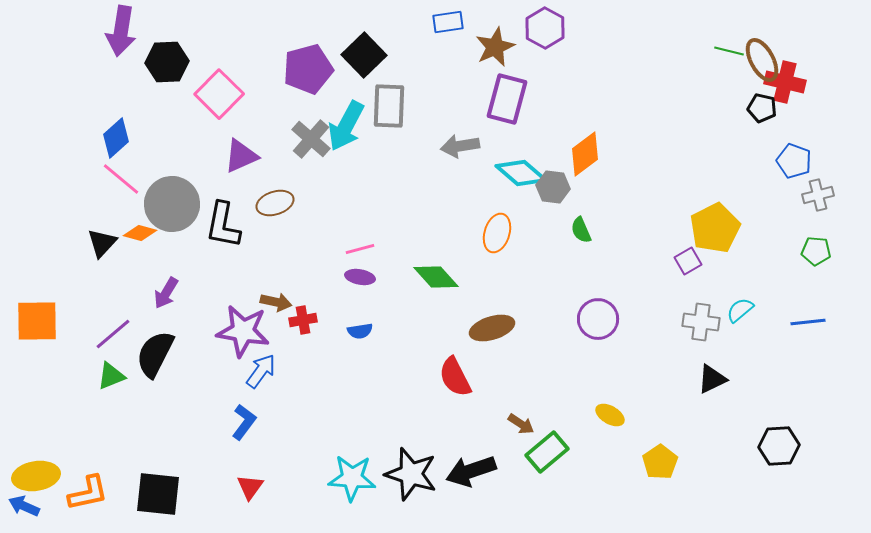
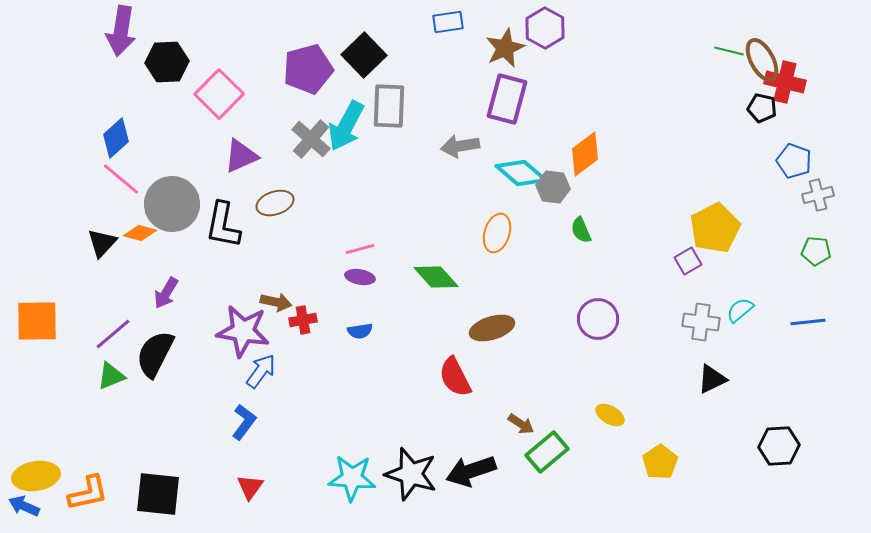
brown star at (495, 47): moved 10 px right, 1 px down
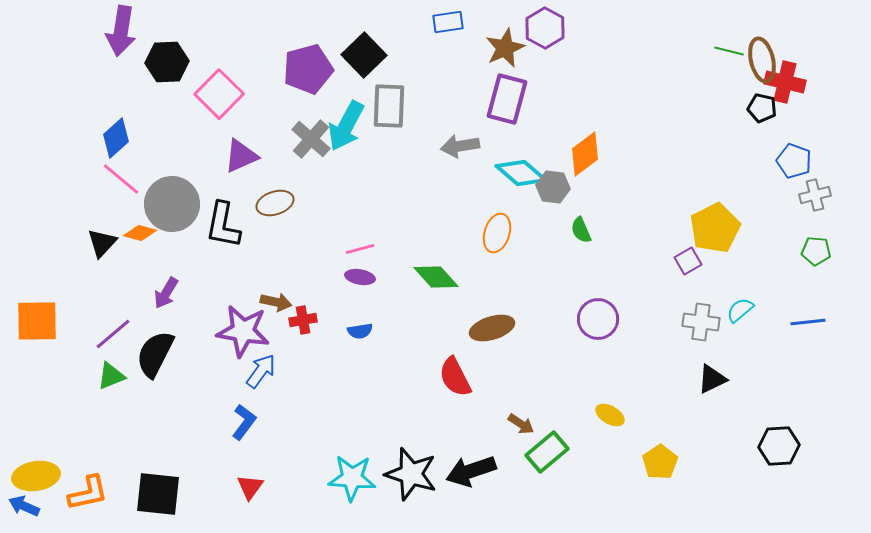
brown ellipse at (762, 60): rotated 15 degrees clockwise
gray cross at (818, 195): moved 3 px left
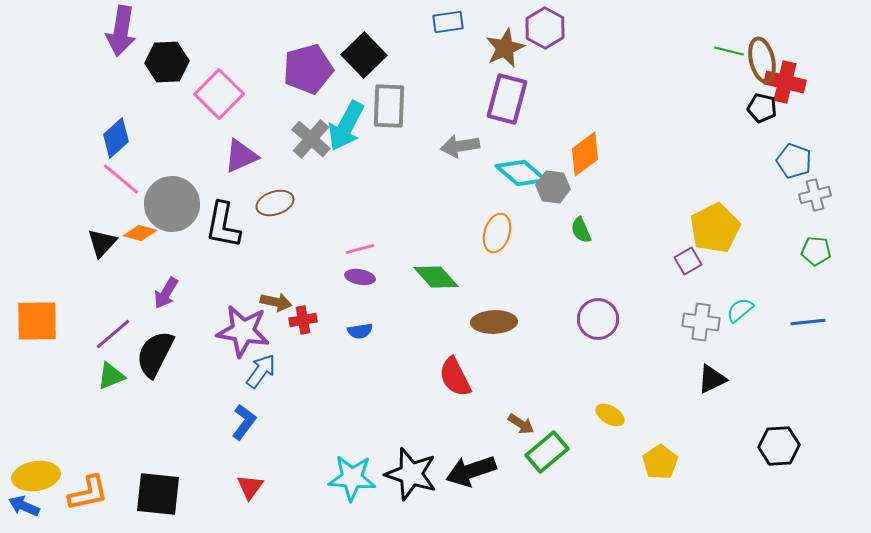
brown ellipse at (492, 328): moved 2 px right, 6 px up; rotated 15 degrees clockwise
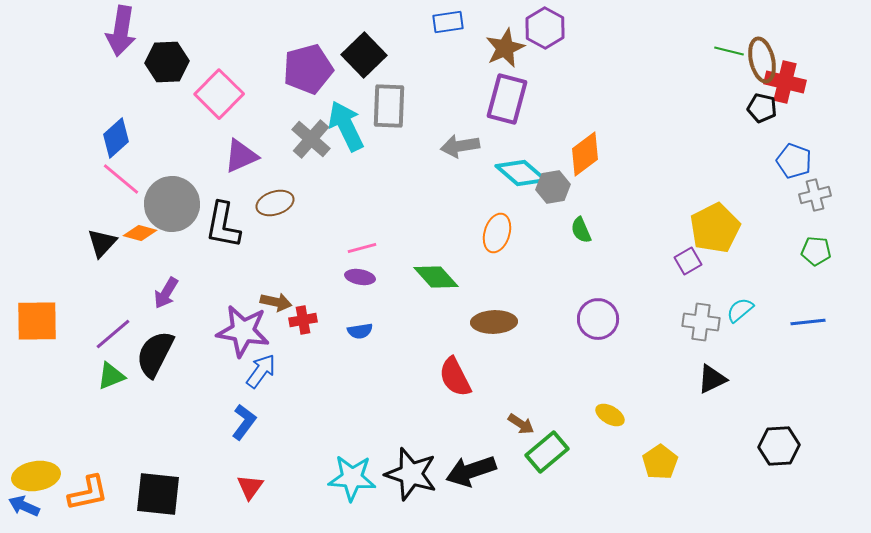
cyan arrow at (346, 126): rotated 126 degrees clockwise
gray hexagon at (553, 187): rotated 16 degrees counterclockwise
pink line at (360, 249): moved 2 px right, 1 px up
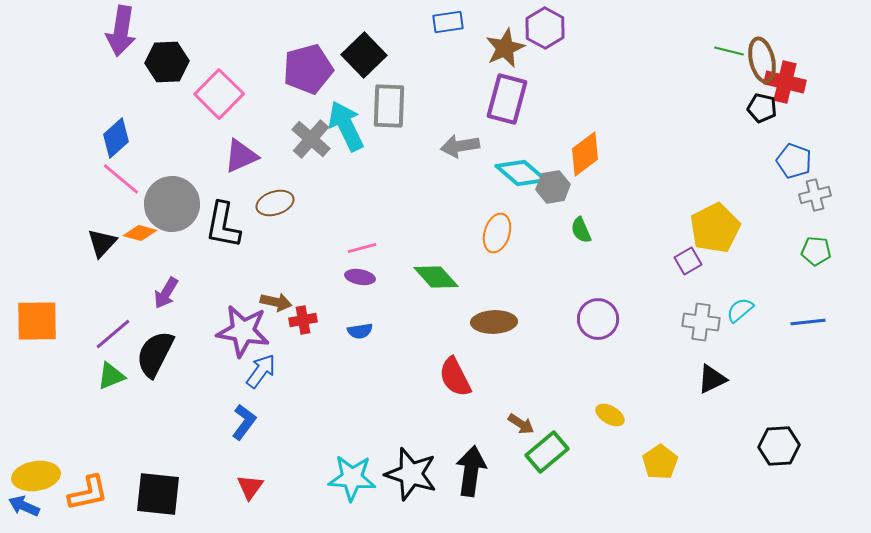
black arrow at (471, 471): rotated 117 degrees clockwise
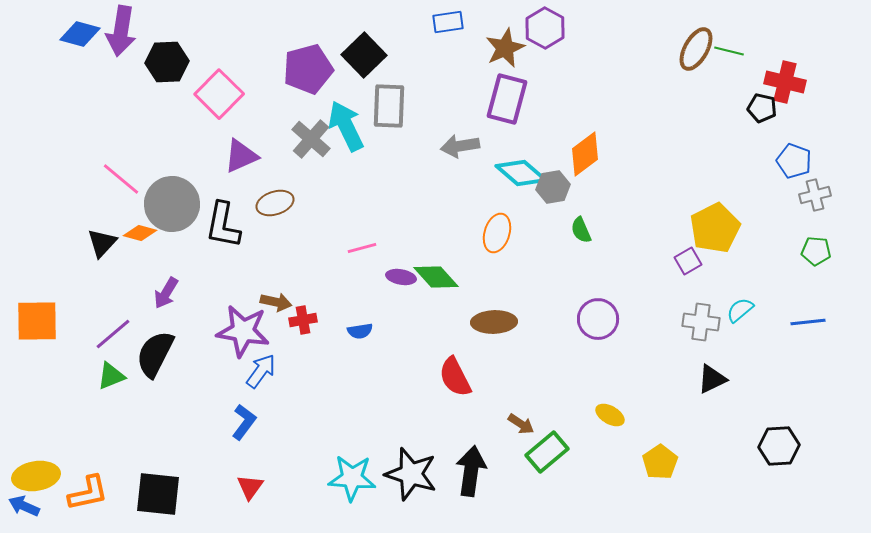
brown ellipse at (762, 60): moved 66 px left, 11 px up; rotated 42 degrees clockwise
blue diamond at (116, 138): moved 36 px left, 104 px up; rotated 57 degrees clockwise
purple ellipse at (360, 277): moved 41 px right
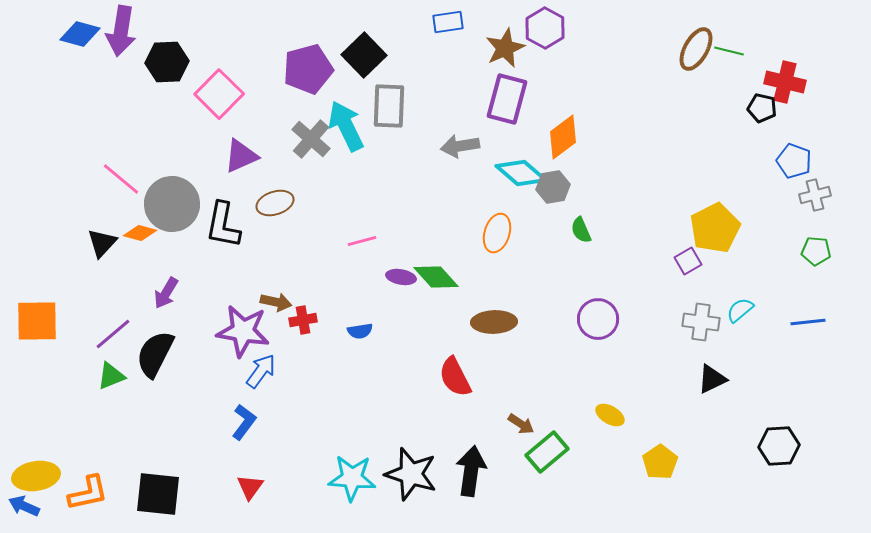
orange diamond at (585, 154): moved 22 px left, 17 px up
pink line at (362, 248): moved 7 px up
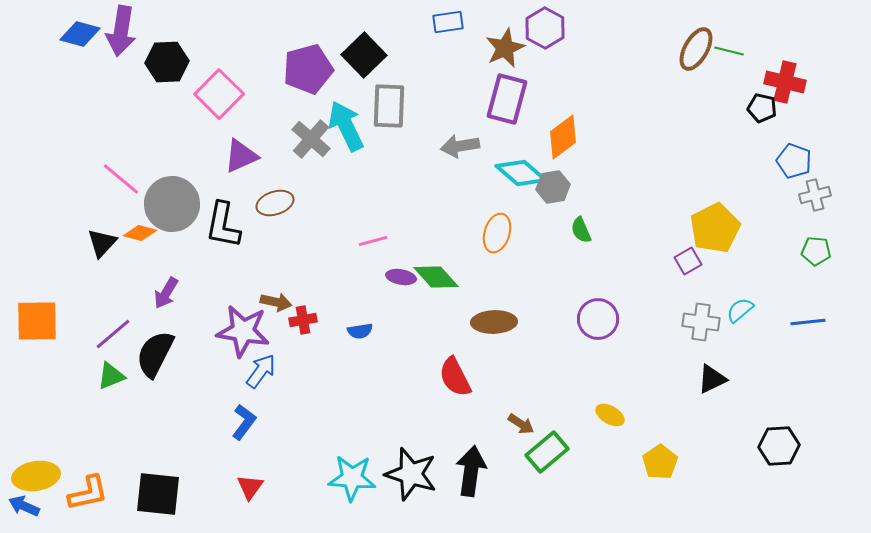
pink line at (362, 241): moved 11 px right
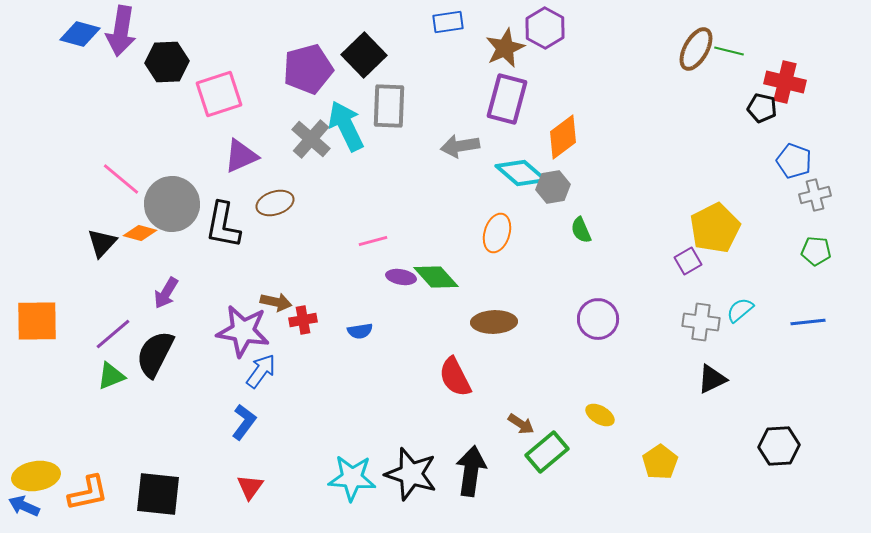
pink square at (219, 94): rotated 27 degrees clockwise
yellow ellipse at (610, 415): moved 10 px left
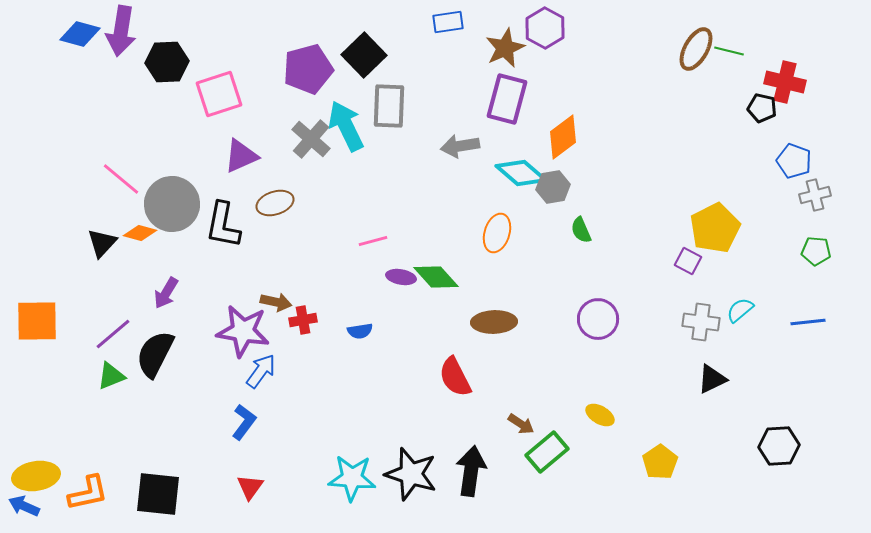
purple square at (688, 261): rotated 32 degrees counterclockwise
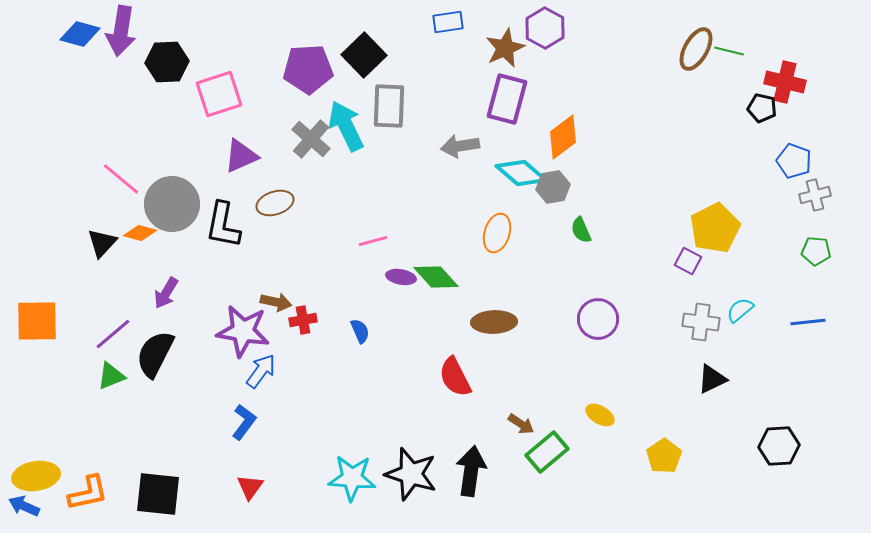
purple pentagon at (308, 69): rotated 12 degrees clockwise
blue semicircle at (360, 331): rotated 105 degrees counterclockwise
yellow pentagon at (660, 462): moved 4 px right, 6 px up
